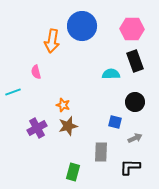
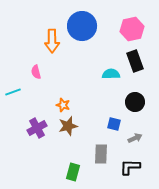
pink hexagon: rotated 15 degrees counterclockwise
orange arrow: rotated 10 degrees counterclockwise
blue square: moved 1 px left, 2 px down
gray rectangle: moved 2 px down
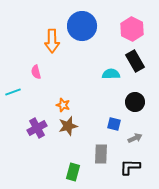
pink hexagon: rotated 20 degrees counterclockwise
black rectangle: rotated 10 degrees counterclockwise
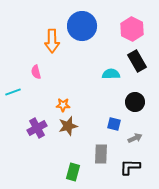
black rectangle: moved 2 px right
orange star: rotated 16 degrees counterclockwise
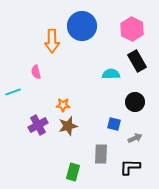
purple cross: moved 1 px right, 3 px up
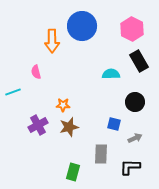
black rectangle: moved 2 px right
brown star: moved 1 px right, 1 px down
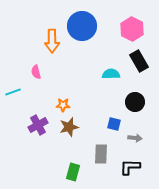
gray arrow: rotated 32 degrees clockwise
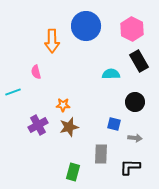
blue circle: moved 4 px right
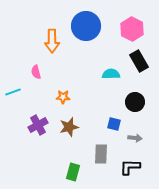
orange star: moved 8 px up
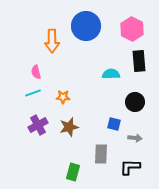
black rectangle: rotated 25 degrees clockwise
cyan line: moved 20 px right, 1 px down
